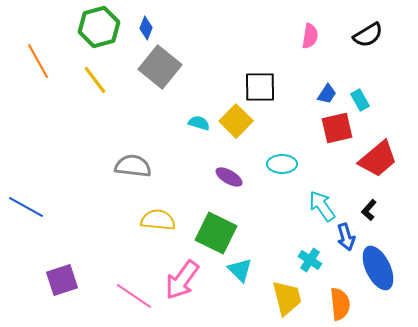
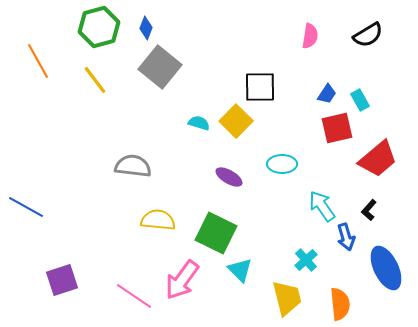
cyan cross: moved 4 px left; rotated 15 degrees clockwise
blue ellipse: moved 8 px right
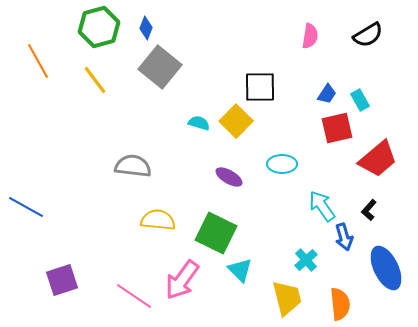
blue arrow: moved 2 px left
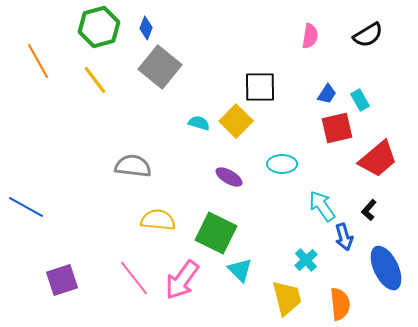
pink line: moved 18 px up; rotated 18 degrees clockwise
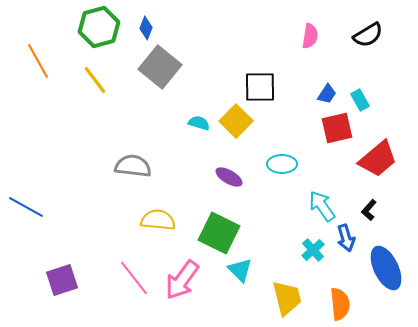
green square: moved 3 px right
blue arrow: moved 2 px right, 1 px down
cyan cross: moved 7 px right, 10 px up
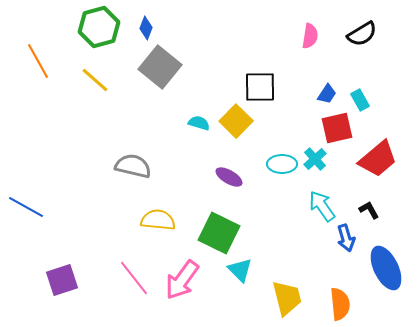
black semicircle: moved 6 px left, 1 px up
yellow line: rotated 12 degrees counterclockwise
gray semicircle: rotated 6 degrees clockwise
black L-shape: rotated 110 degrees clockwise
cyan cross: moved 2 px right, 91 px up
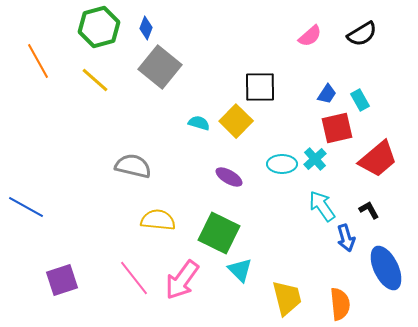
pink semicircle: rotated 40 degrees clockwise
